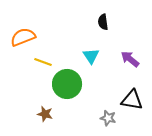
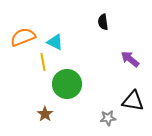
cyan triangle: moved 36 px left, 14 px up; rotated 30 degrees counterclockwise
yellow line: rotated 60 degrees clockwise
black triangle: moved 1 px right, 1 px down
brown star: rotated 21 degrees clockwise
gray star: rotated 21 degrees counterclockwise
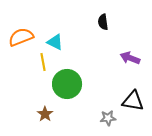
orange semicircle: moved 2 px left
purple arrow: moved 1 px up; rotated 18 degrees counterclockwise
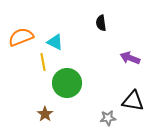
black semicircle: moved 2 px left, 1 px down
green circle: moved 1 px up
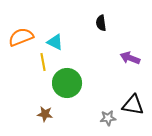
black triangle: moved 4 px down
brown star: rotated 28 degrees counterclockwise
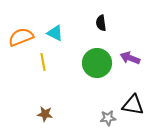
cyan triangle: moved 9 px up
green circle: moved 30 px right, 20 px up
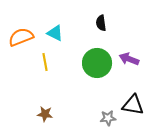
purple arrow: moved 1 px left, 1 px down
yellow line: moved 2 px right
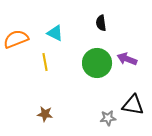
orange semicircle: moved 5 px left, 2 px down
purple arrow: moved 2 px left
